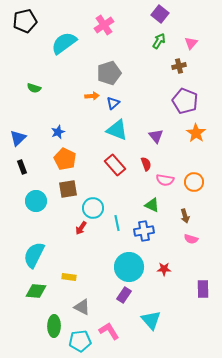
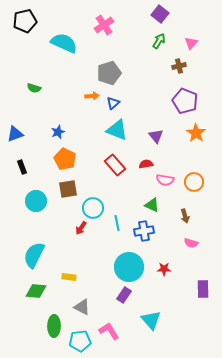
cyan semicircle at (64, 43): rotated 60 degrees clockwise
blue triangle at (18, 138): moved 3 px left, 4 px up; rotated 24 degrees clockwise
red semicircle at (146, 164): rotated 80 degrees counterclockwise
pink semicircle at (191, 239): moved 4 px down
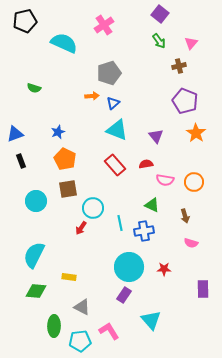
green arrow at (159, 41): rotated 112 degrees clockwise
black rectangle at (22, 167): moved 1 px left, 6 px up
cyan line at (117, 223): moved 3 px right
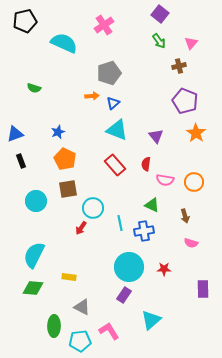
red semicircle at (146, 164): rotated 72 degrees counterclockwise
green diamond at (36, 291): moved 3 px left, 3 px up
cyan triangle at (151, 320): rotated 30 degrees clockwise
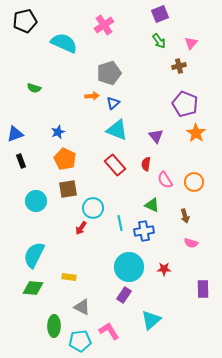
purple square at (160, 14): rotated 30 degrees clockwise
purple pentagon at (185, 101): moved 3 px down
pink semicircle at (165, 180): rotated 48 degrees clockwise
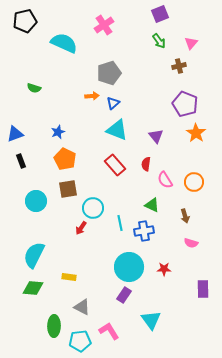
cyan triangle at (151, 320): rotated 25 degrees counterclockwise
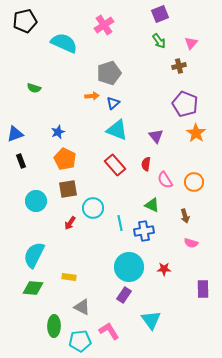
red arrow at (81, 228): moved 11 px left, 5 px up
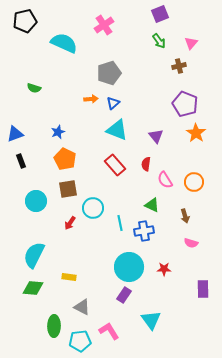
orange arrow at (92, 96): moved 1 px left, 3 px down
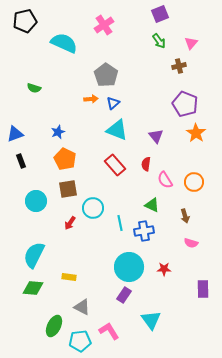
gray pentagon at (109, 73): moved 3 px left, 2 px down; rotated 20 degrees counterclockwise
green ellipse at (54, 326): rotated 25 degrees clockwise
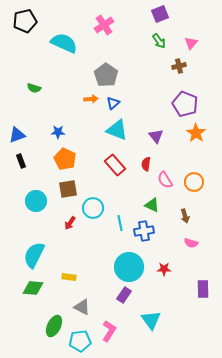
blue star at (58, 132): rotated 24 degrees clockwise
blue triangle at (15, 134): moved 2 px right, 1 px down
pink L-shape at (109, 331): rotated 65 degrees clockwise
